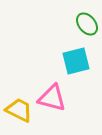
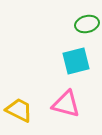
green ellipse: rotated 65 degrees counterclockwise
pink triangle: moved 14 px right, 6 px down
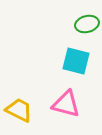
cyan square: rotated 28 degrees clockwise
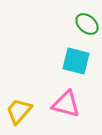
green ellipse: rotated 55 degrees clockwise
yellow trapezoid: moved 1 px down; rotated 76 degrees counterclockwise
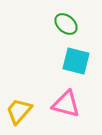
green ellipse: moved 21 px left
